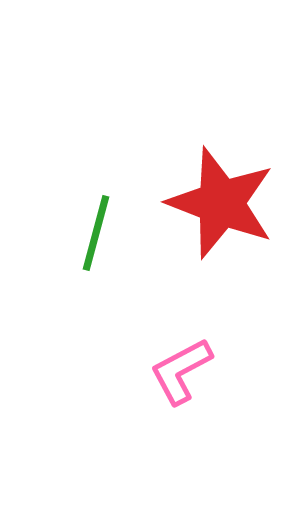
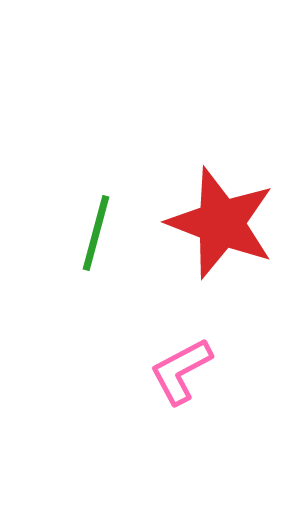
red star: moved 20 px down
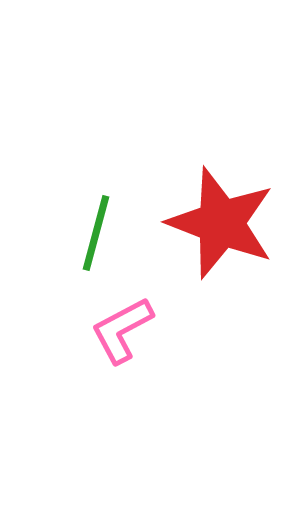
pink L-shape: moved 59 px left, 41 px up
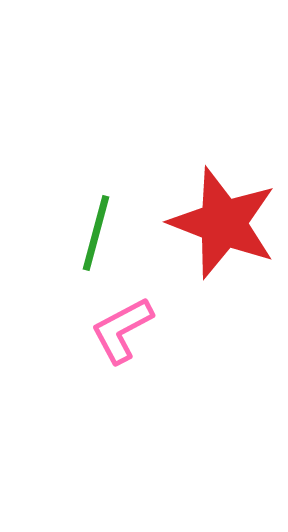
red star: moved 2 px right
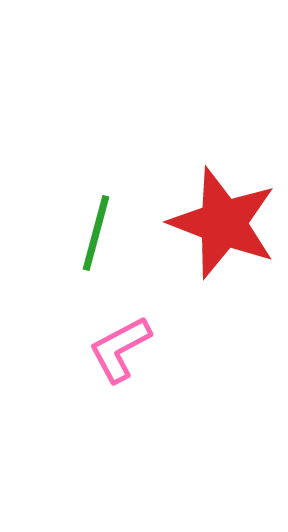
pink L-shape: moved 2 px left, 19 px down
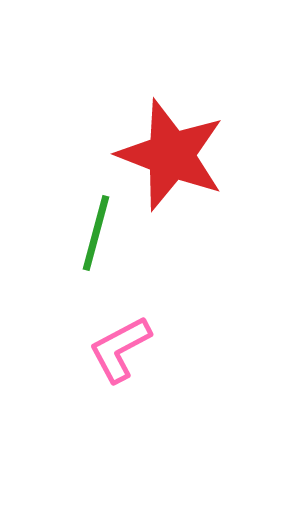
red star: moved 52 px left, 68 px up
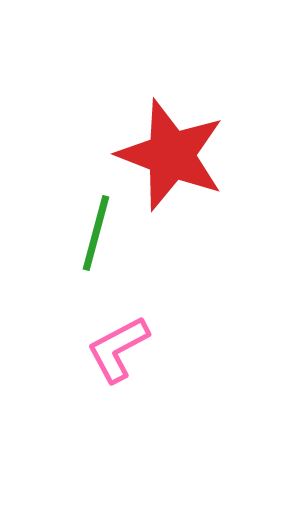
pink L-shape: moved 2 px left
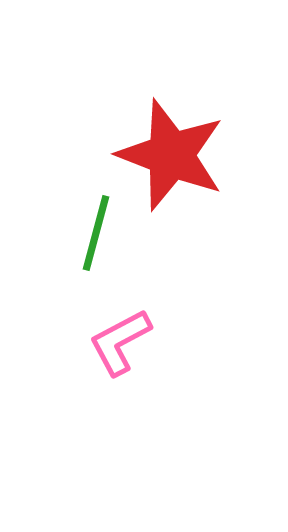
pink L-shape: moved 2 px right, 7 px up
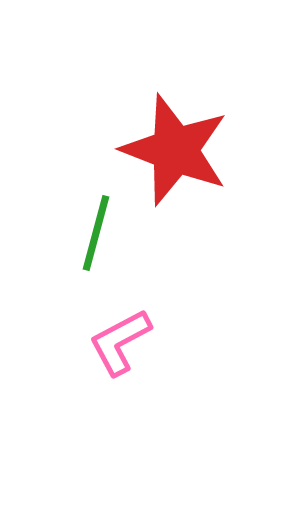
red star: moved 4 px right, 5 px up
